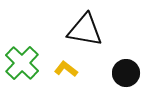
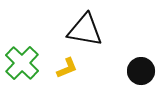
yellow L-shape: moved 1 px right, 1 px up; rotated 120 degrees clockwise
black circle: moved 15 px right, 2 px up
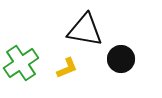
green cross: moved 1 px left; rotated 12 degrees clockwise
black circle: moved 20 px left, 12 px up
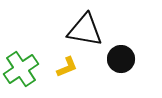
green cross: moved 6 px down
yellow L-shape: moved 1 px up
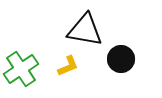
yellow L-shape: moved 1 px right, 1 px up
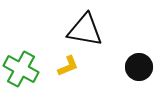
black circle: moved 18 px right, 8 px down
green cross: rotated 28 degrees counterclockwise
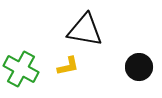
yellow L-shape: rotated 10 degrees clockwise
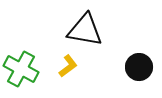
yellow L-shape: rotated 25 degrees counterclockwise
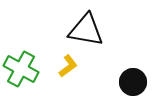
black triangle: moved 1 px right
black circle: moved 6 px left, 15 px down
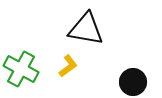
black triangle: moved 1 px up
